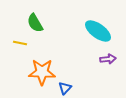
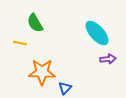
cyan ellipse: moved 1 px left, 2 px down; rotated 12 degrees clockwise
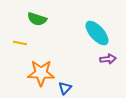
green semicircle: moved 2 px right, 4 px up; rotated 42 degrees counterclockwise
orange star: moved 1 px left, 1 px down
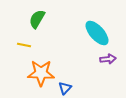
green semicircle: rotated 102 degrees clockwise
yellow line: moved 4 px right, 2 px down
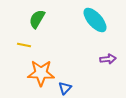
cyan ellipse: moved 2 px left, 13 px up
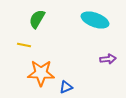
cyan ellipse: rotated 28 degrees counterclockwise
blue triangle: moved 1 px right, 1 px up; rotated 24 degrees clockwise
